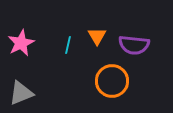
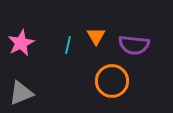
orange triangle: moved 1 px left
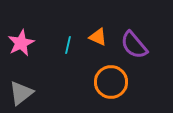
orange triangle: moved 2 px right, 1 px down; rotated 36 degrees counterclockwise
purple semicircle: rotated 44 degrees clockwise
orange circle: moved 1 px left, 1 px down
gray triangle: rotated 16 degrees counterclockwise
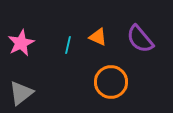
purple semicircle: moved 6 px right, 6 px up
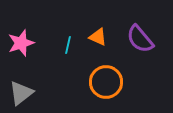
pink star: rotated 8 degrees clockwise
orange circle: moved 5 px left
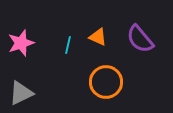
gray triangle: rotated 12 degrees clockwise
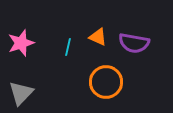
purple semicircle: moved 6 px left, 4 px down; rotated 40 degrees counterclockwise
cyan line: moved 2 px down
gray triangle: rotated 20 degrees counterclockwise
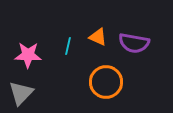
pink star: moved 7 px right, 12 px down; rotated 20 degrees clockwise
cyan line: moved 1 px up
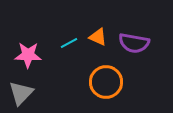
cyan line: moved 1 px right, 3 px up; rotated 48 degrees clockwise
